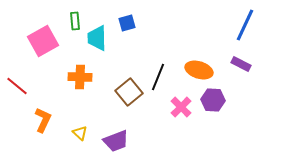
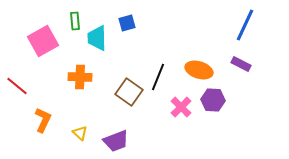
brown square: rotated 16 degrees counterclockwise
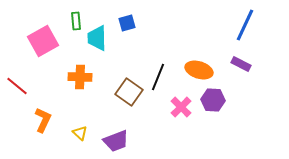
green rectangle: moved 1 px right
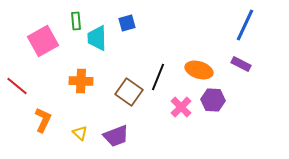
orange cross: moved 1 px right, 4 px down
purple trapezoid: moved 5 px up
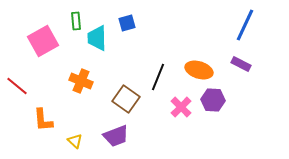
orange cross: rotated 20 degrees clockwise
brown square: moved 3 px left, 7 px down
orange L-shape: rotated 150 degrees clockwise
yellow triangle: moved 5 px left, 8 px down
